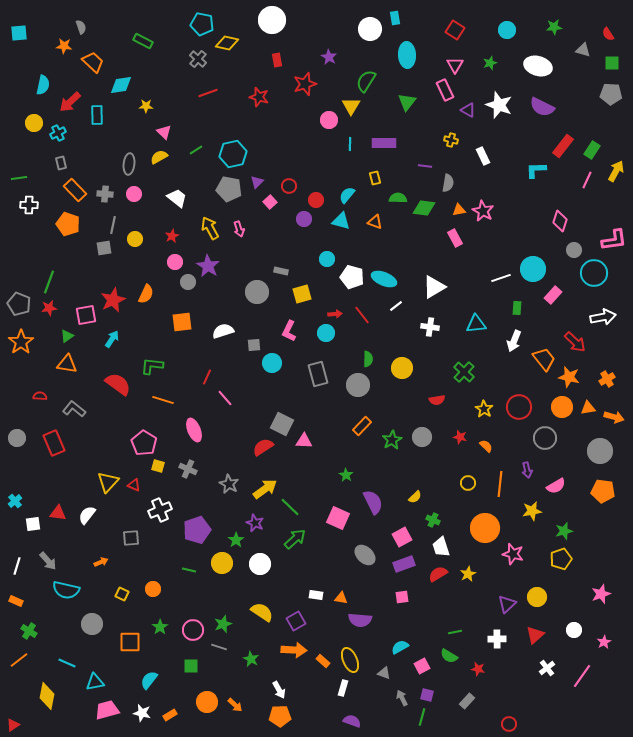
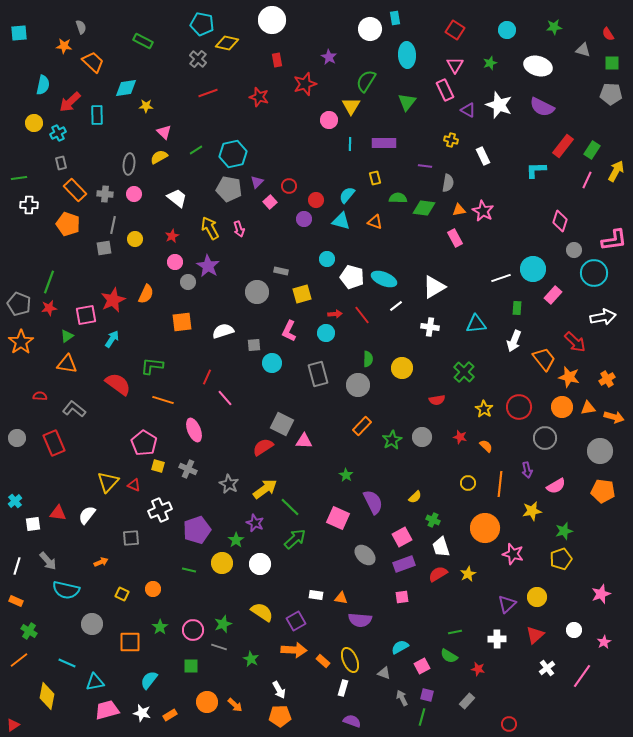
cyan diamond at (121, 85): moved 5 px right, 3 px down
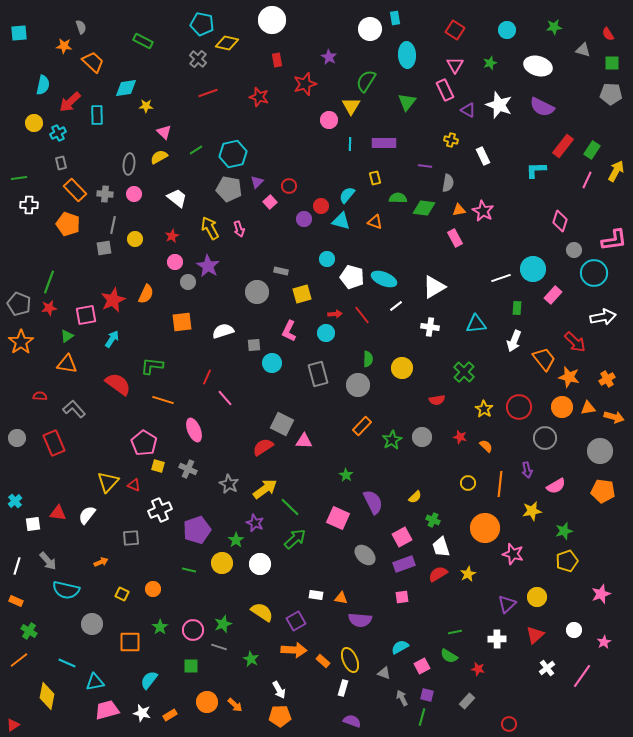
red circle at (316, 200): moved 5 px right, 6 px down
gray L-shape at (74, 409): rotated 10 degrees clockwise
yellow pentagon at (561, 559): moved 6 px right, 2 px down
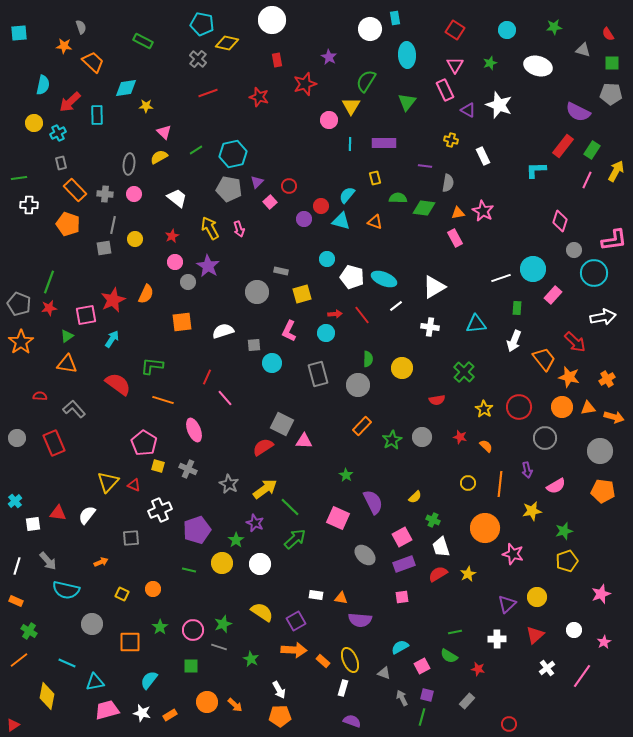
purple semicircle at (542, 107): moved 36 px right, 5 px down
orange triangle at (459, 210): moved 1 px left, 3 px down
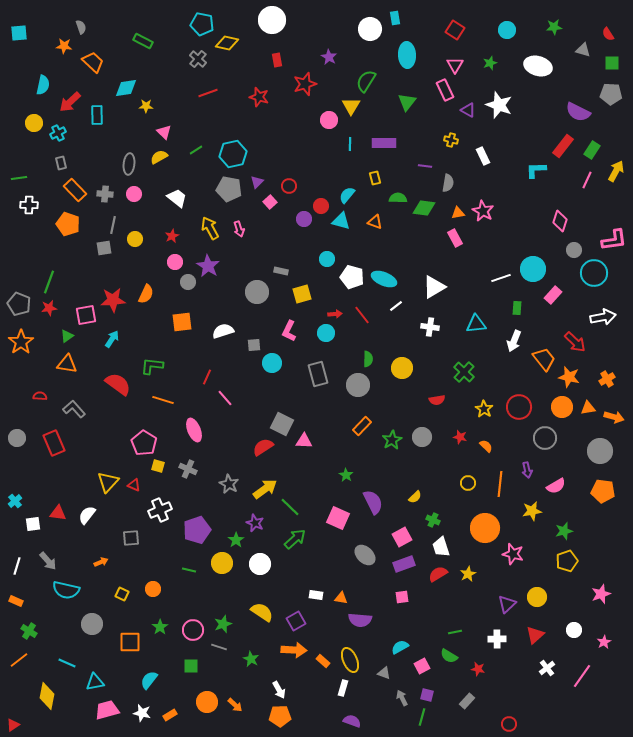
red star at (113, 300): rotated 20 degrees clockwise
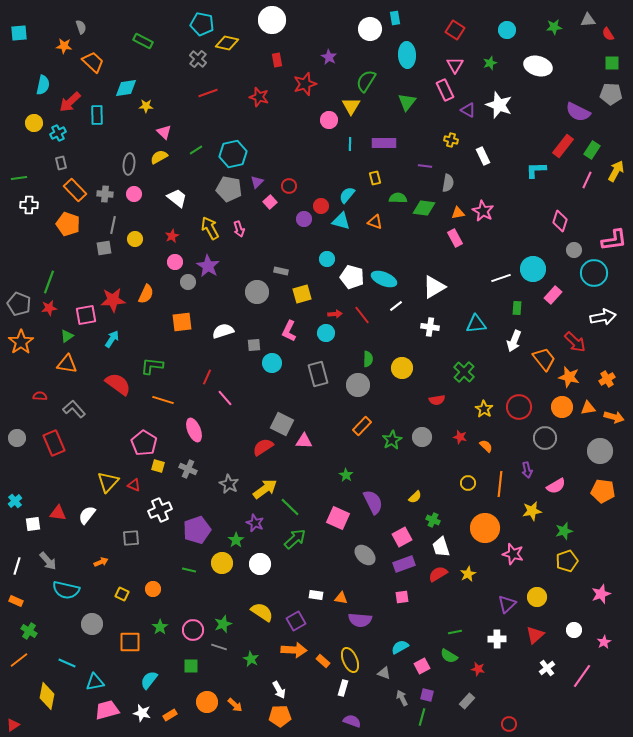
gray triangle at (583, 50): moved 5 px right, 30 px up; rotated 21 degrees counterclockwise
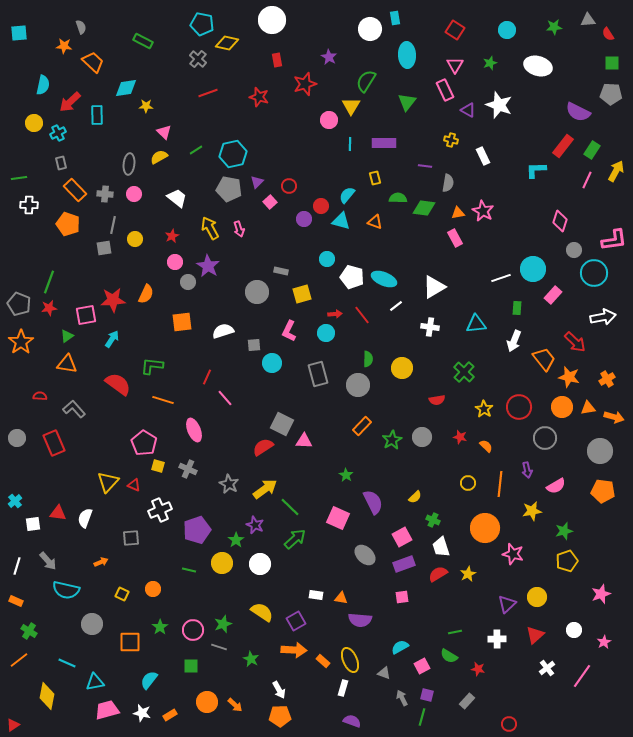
white semicircle at (87, 515): moved 2 px left, 3 px down; rotated 18 degrees counterclockwise
purple star at (255, 523): moved 2 px down
